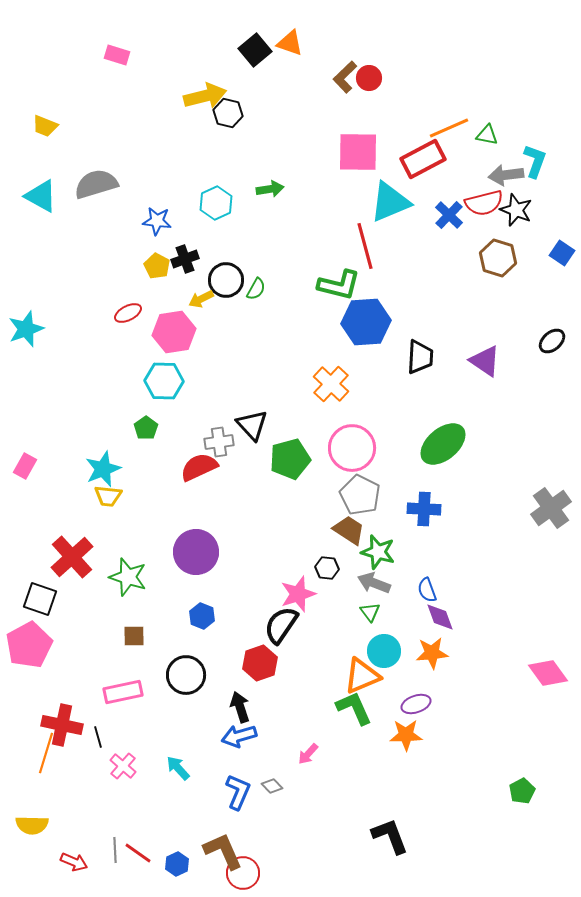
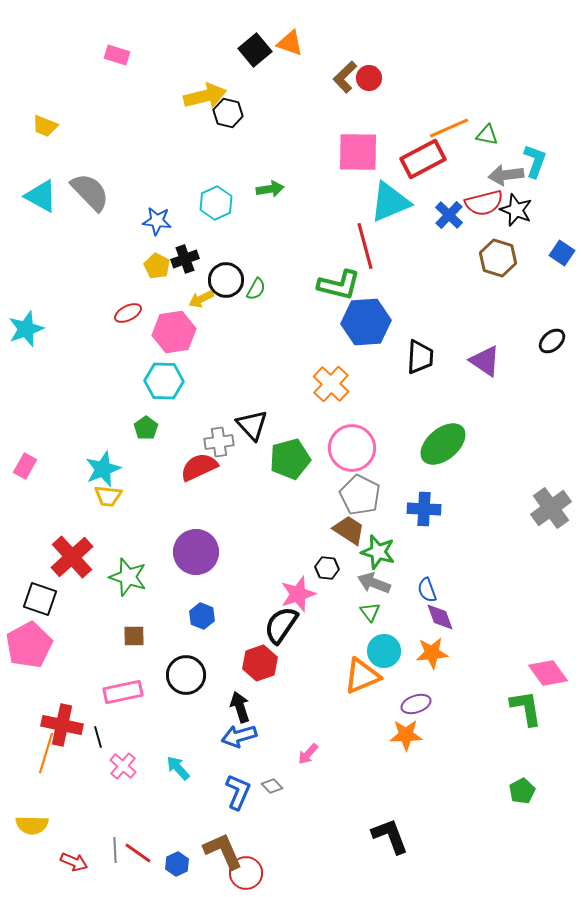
gray semicircle at (96, 184): moved 6 px left, 8 px down; rotated 63 degrees clockwise
green L-shape at (354, 708): moved 172 px right; rotated 15 degrees clockwise
red circle at (243, 873): moved 3 px right
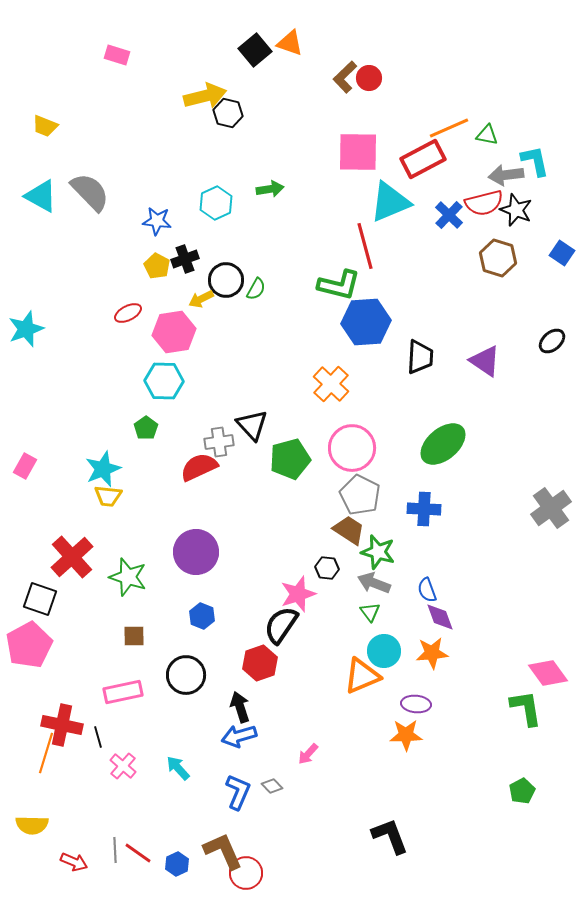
cyan L-shape at (535, 161): rotated 32 degrees counterclockwise
purple ellipse at (416, 704): rotated 24 degrees clockwise
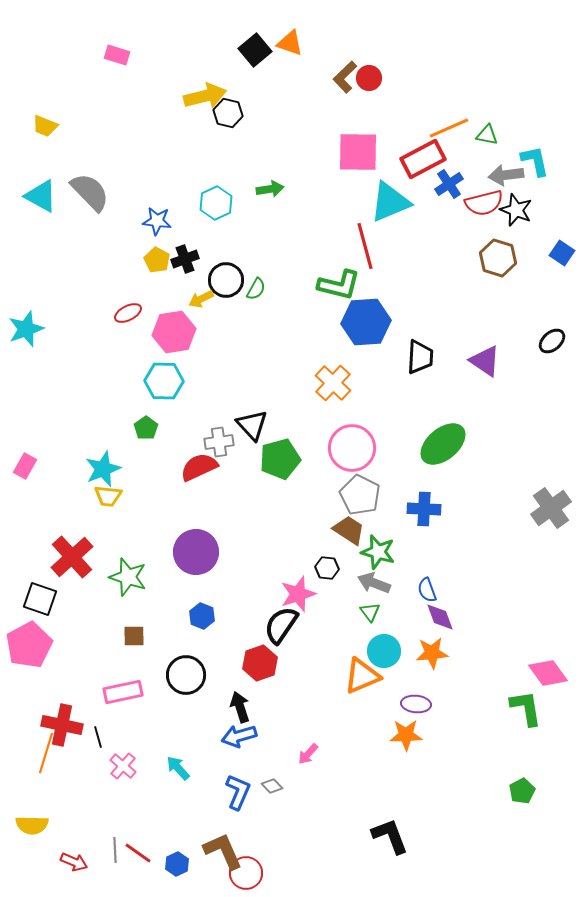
blue cross at (449, 215): moved 31 px up; rotated 12 degrees clockwise
yellow pentagon at (157, 266): moved 6 px up
orange cross at (331, 384): moved 2 px right, 1 px up
green pentagon at (290, 459): moved 10 px left
